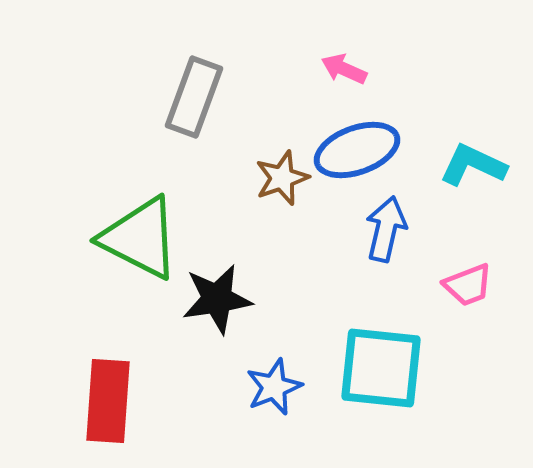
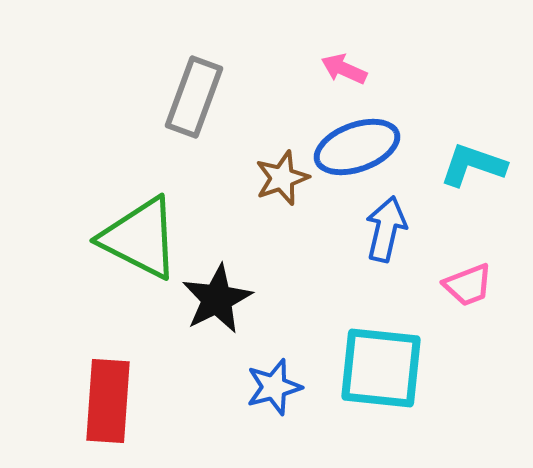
blue ellipse: moved 3 px up
cyan L-shape: rotated 6 degrees counterclockwise
black star: rotated 18 degrees counterclockwise
blue star: rotated 6 degrees clockwise
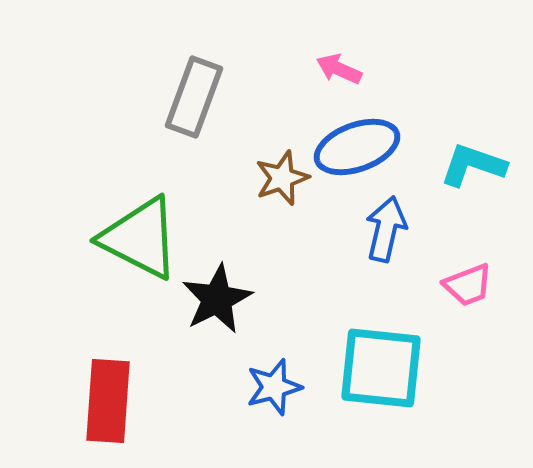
pink arrow: moved 5 px left
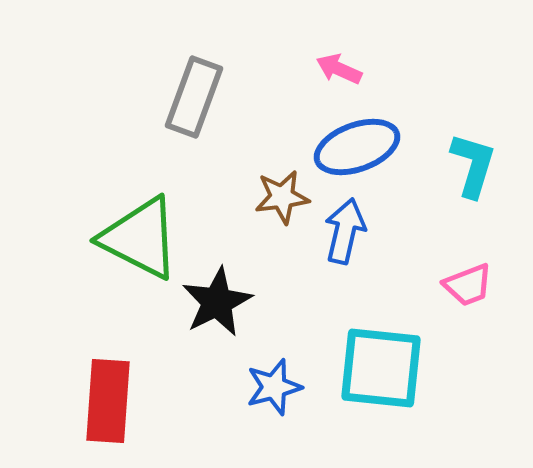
cyan L-shape: rotated 88 degrees clockwise
brown star: moved 19 px down; rotated 12 degrees clockwise
blue arrow: moved 41 px left, 2 px down
black star: moved 3 px down
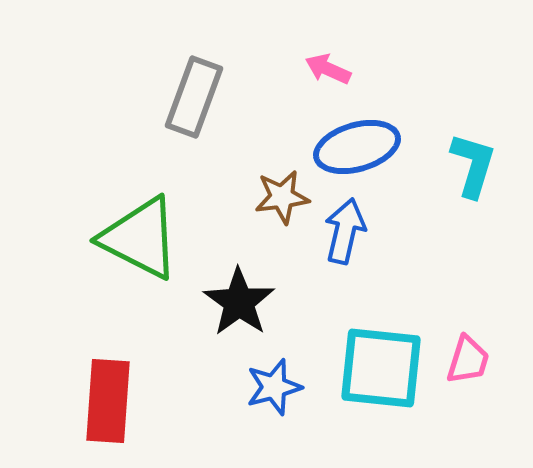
pink arrow: moved 11 px left
blue ellipse: rotated 4 degrees clockwise
pink trapezoid: moved 75 px down; rotated 52 degrees counterclockwise
black star: moved 22 px right; rotated 10 degrees counterclockwise
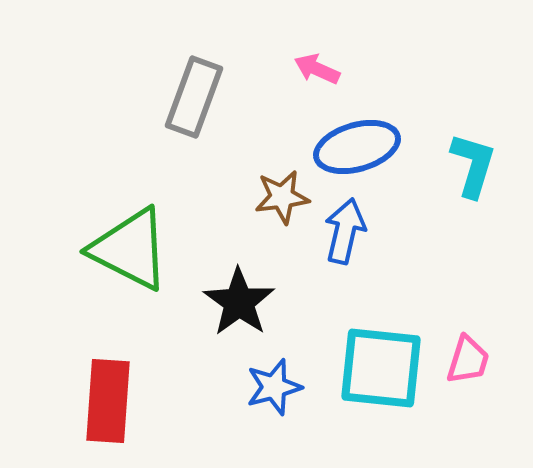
pink arrow: moved 11 px left
green triangle: moved 10 px left, 11 px down
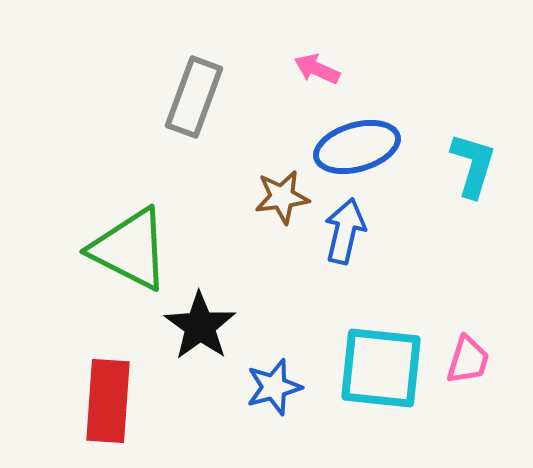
black star: moved 39 px left, 24 px down
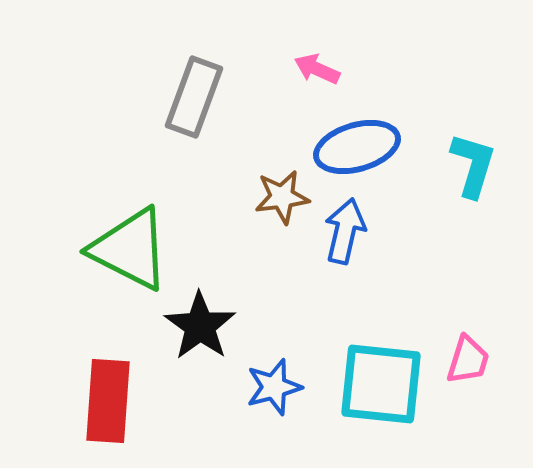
cyan square: moved 16 px down
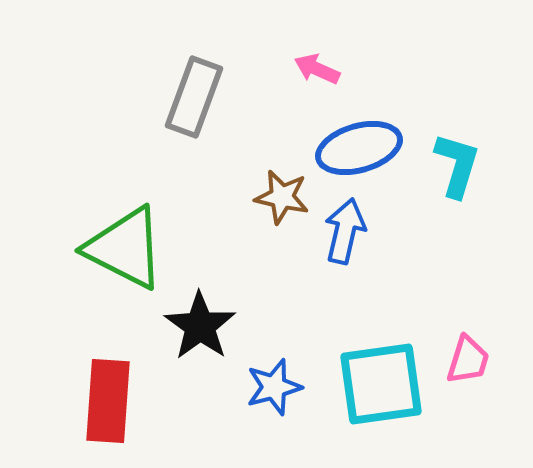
blue ellipse: moved 2 px right, 1 px down
cyan L-shape: moved 16 px left
brown star: rotated 20 degrees clockwise
green triangle: moved 5 px left, 1 px up
cyan square: rotated 14 degrees counterclockwise
